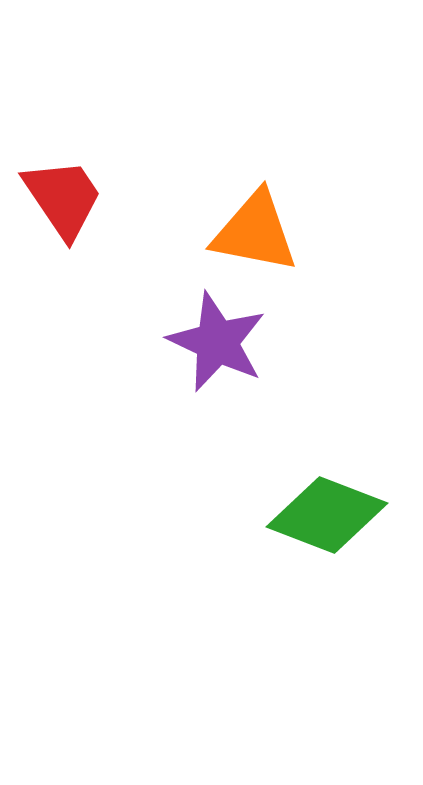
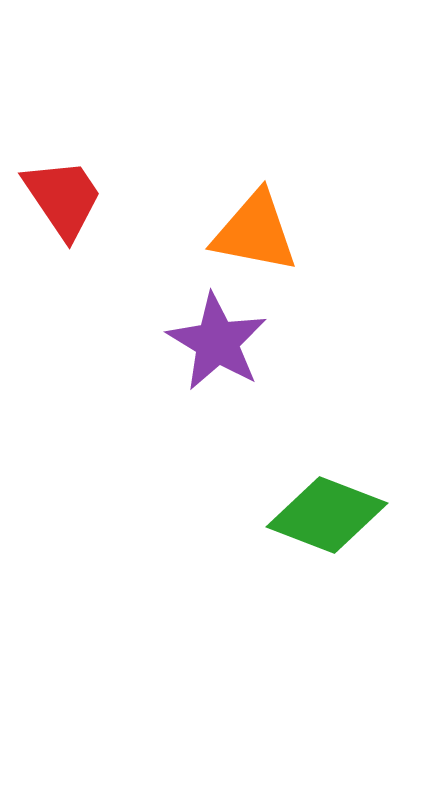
purple star: rotated 6 degrees clockwise
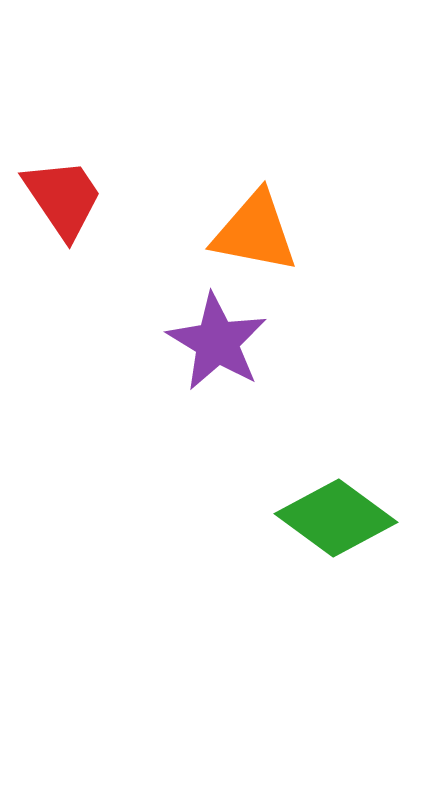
green diamond: moved 9 px right, 3 px down; rotated 15 degrees clockwise
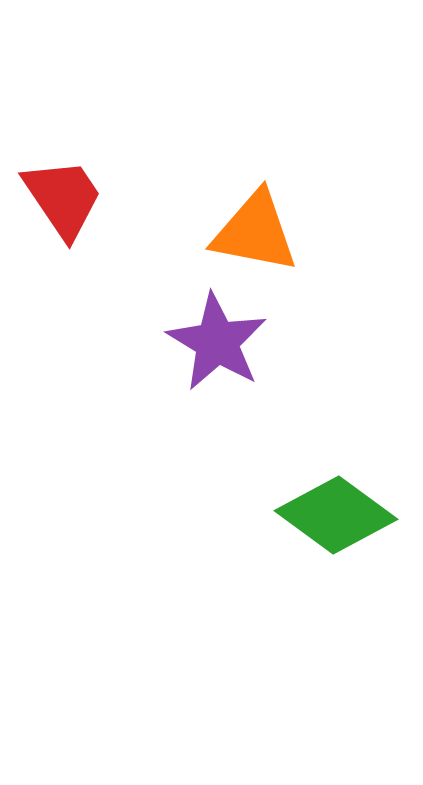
green diamond: moved 3 px up
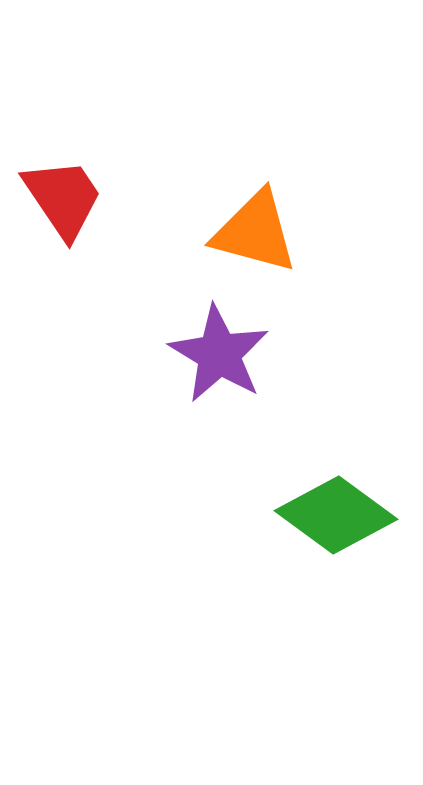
orange triangle: rotated 4 degrees clockwise
purple star: moved 2 px right, 12 px down
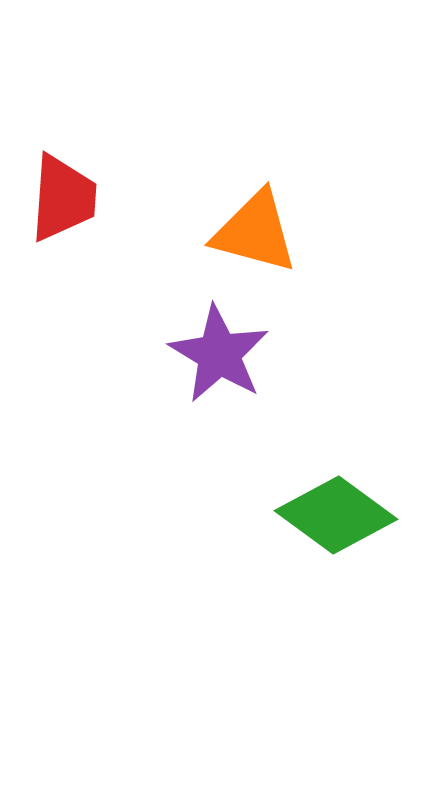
red trapezoid: rotated 38 degrees clockwise
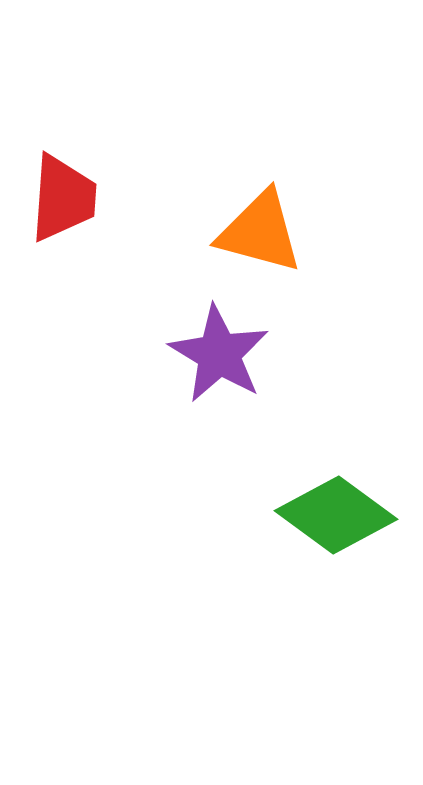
orange triangle: moved 5 px right
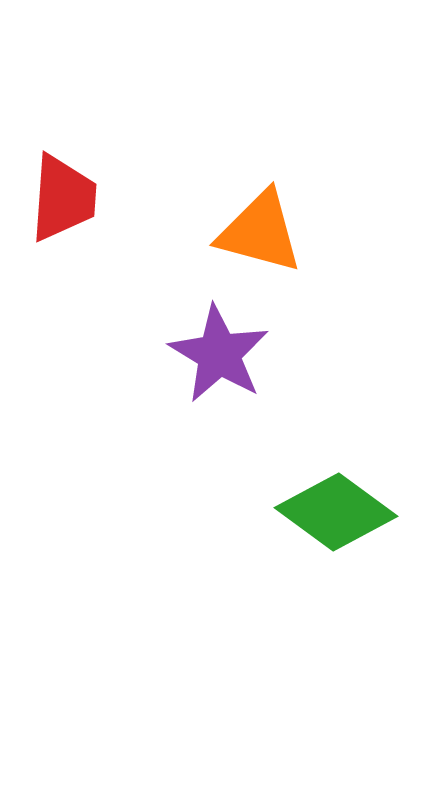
green diamond: moved 3 px up
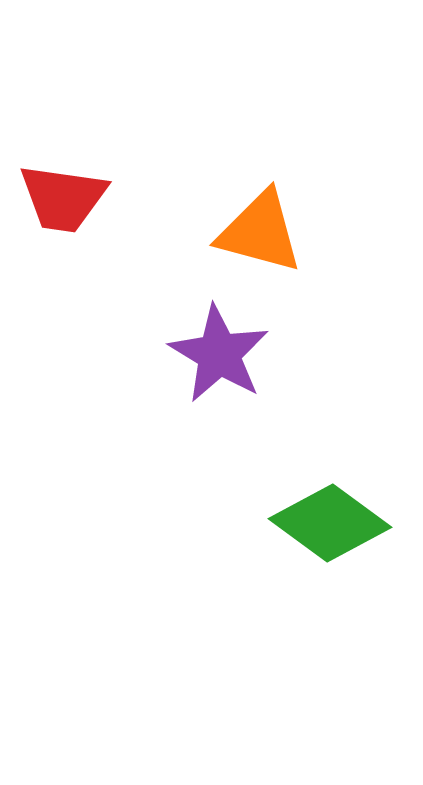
red trapezoid: rotated 94 degrees clockwise
green diamond: moved 6 px left, 11 px down
